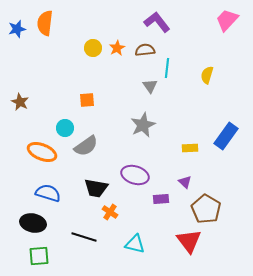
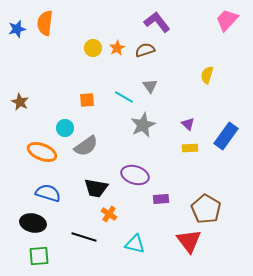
brown semicircle: rotated 12 degrees counterclockwise
cyan line: moved 43 px left, 29 px down; rotated 66 degrees counterclockwise
purple triangle: moved 3 px right, 58 px up
orange cross: moved 1 px left, 2 px down
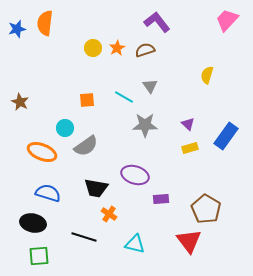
gray star: moved 2 px right; rotated 25 degrees clockwise
yellow rectangle: rotated 14 degrees counterclockwise
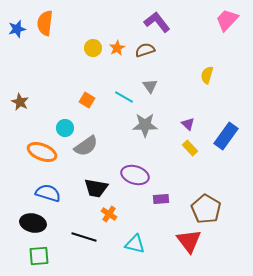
orange square: rotated 35 degrees clockwise
yellow rectangle: rotated 63 degrees clockwise
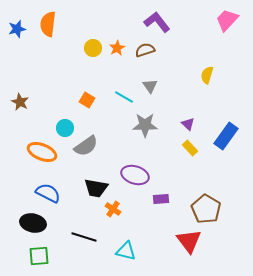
orange semicircle: moved 3 px right, 1 px down
blue semicircle: rotated 10 degrees clockwise
orange cross: moved 4 px right, 5 px up
cyan triangle: moved 9 px left, 7 px down
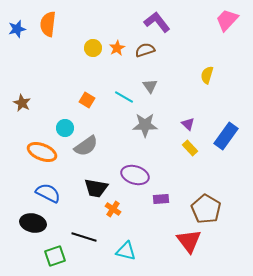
brown star: moved 2 px right, 1 px down
green square: moved 16 px right; rotated 15 degrees counterclockwise
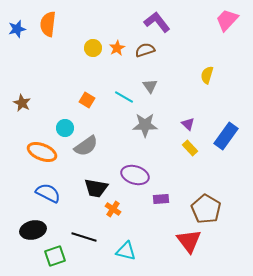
black ellipse: moved 7 px down; rotated 25 degrees counterclockwise
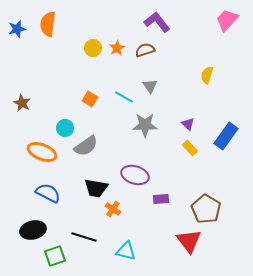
orange square: moved 3 px right, 1 px up
